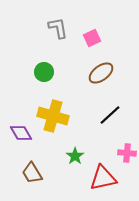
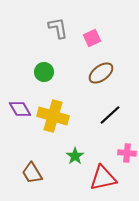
purple diamond: moved 1 px left, 24 px up
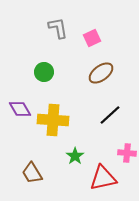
yellow cross: moved 4 px down; rotated 12 degrees counterclockwise
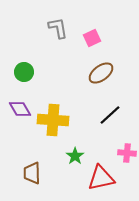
green circle: moved 20 px left
brown trapezoid: rotated 30 degrees clockwise
red triangle: moved 2 px left
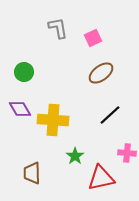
pink square: moved 1 px right
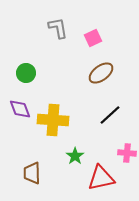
green circle: moved 2 px right, 1 px down
purple diamond: rotated 10 degrees clockwise
